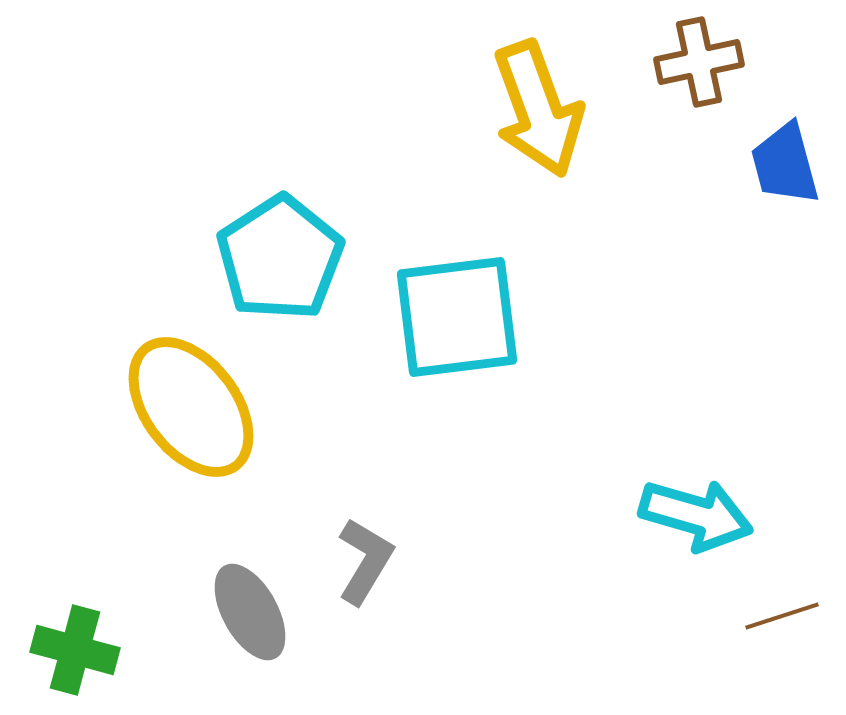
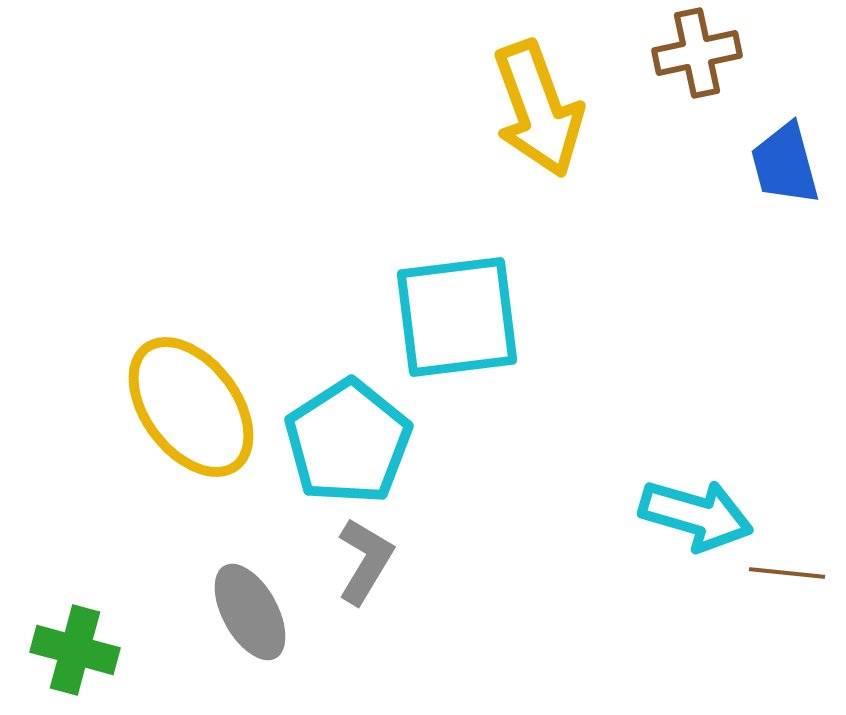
brown cross: moved 2 px left, 9 px up
cyan pentagon: moved 68 px right, 184 px down
brown line: moved 5 px right, 43 px up; rotated 24 degrees clockwise
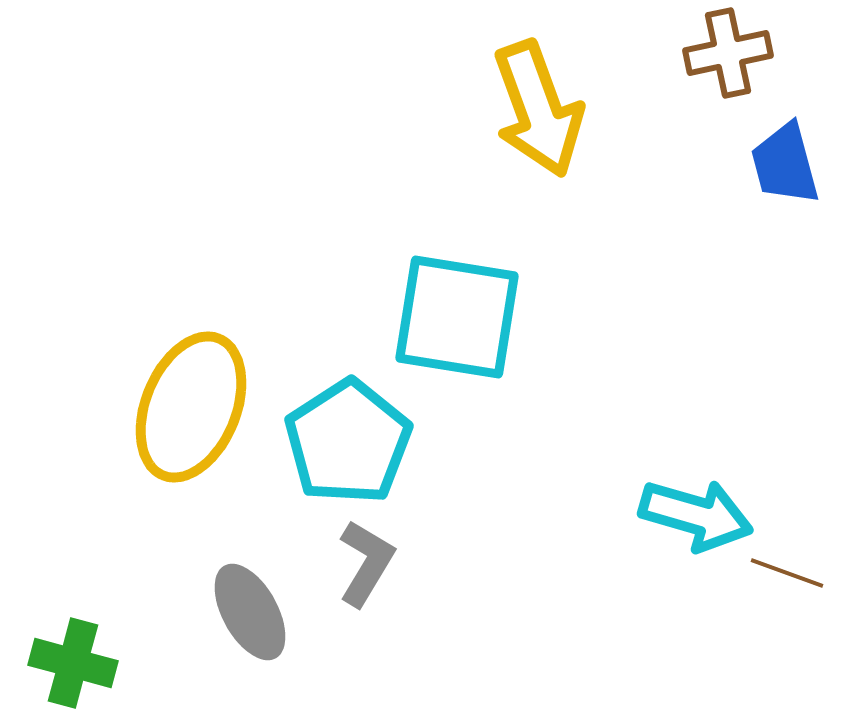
brown cross: moved 31 px right
cyan square: rotated 16 degrees clockwise
yellow ellipse: rotated 59 degrees clockwise
gray L-shape: moved 1 px right, 2 px down
brown line: rotated 14 degrees clockwise
green cross: moved 2 px left, 13 px down
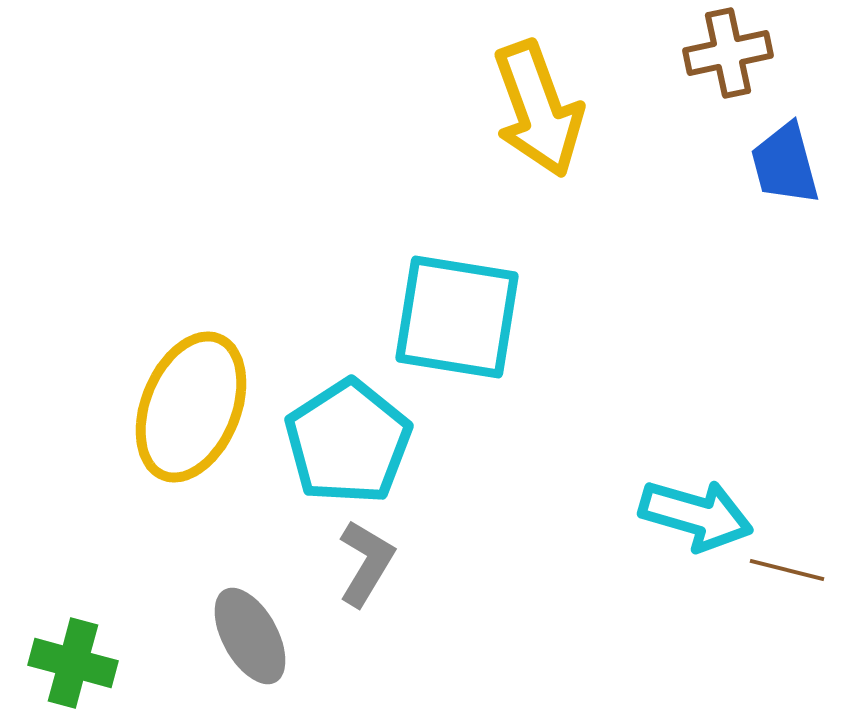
brown line: moved 3 px up; rotated 6 degrees counterclockwise
gray ellipse: moved 24 px down
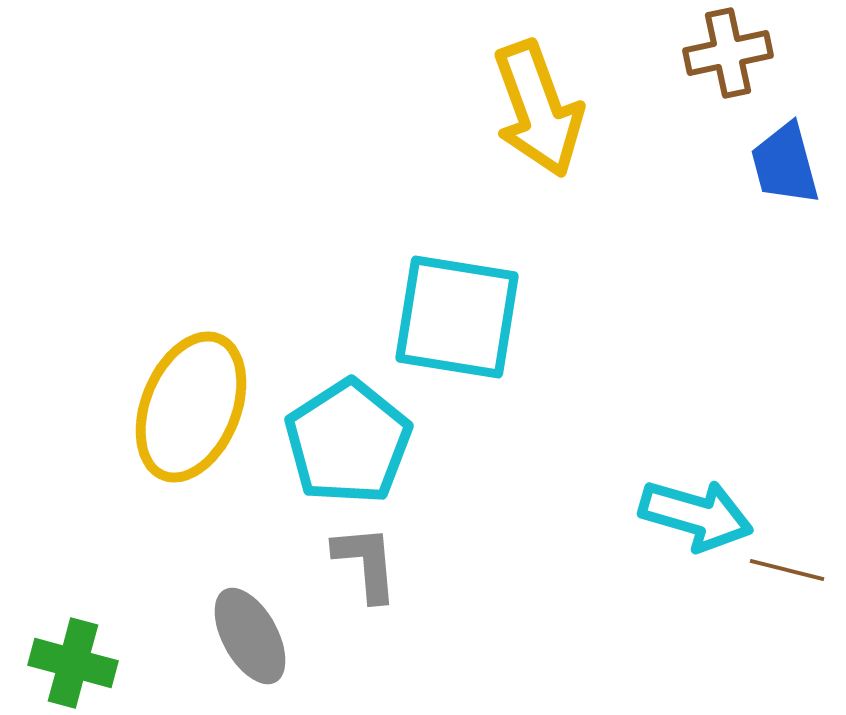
gray L-shape: rotated 36 degrees counterclockwise
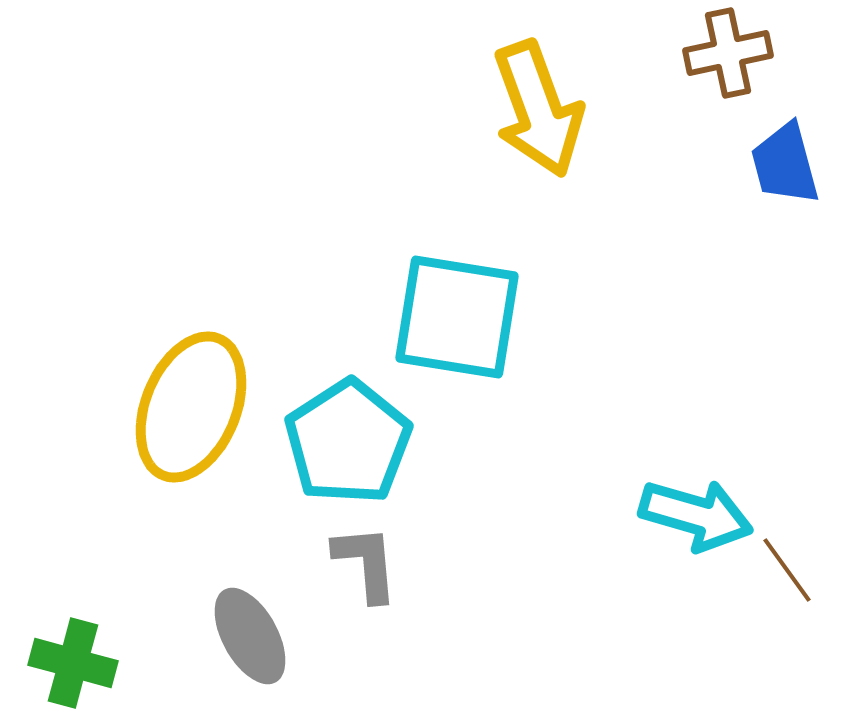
brown line: rotated 40 degrees clockwise
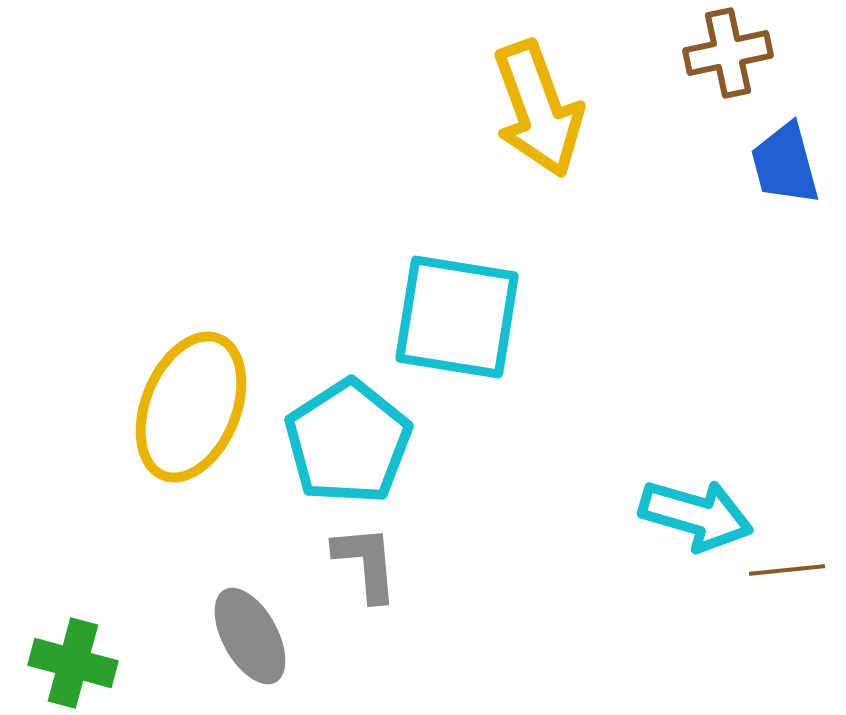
brown line: rotated 60 degrees counterclockwise
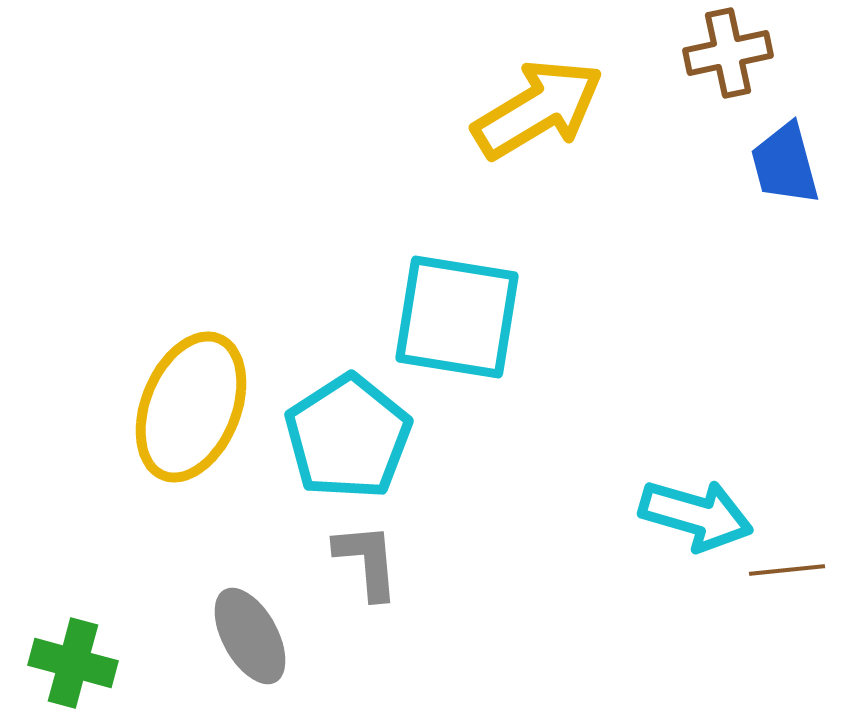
yellow arrow: rotated 101 degrees counterclockwise
cyan pentagon: moved 5 px up
gray L-shape: moved 1 px right, 2 px up
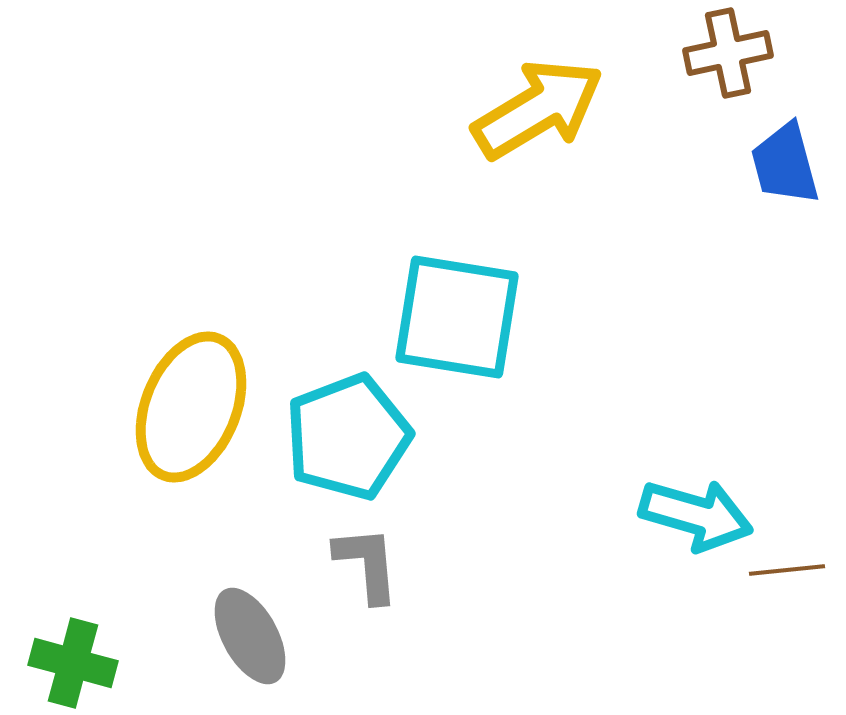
cyan pentagon: rotated 12 degrees clockwise
gray L-shape: moved 3 px down
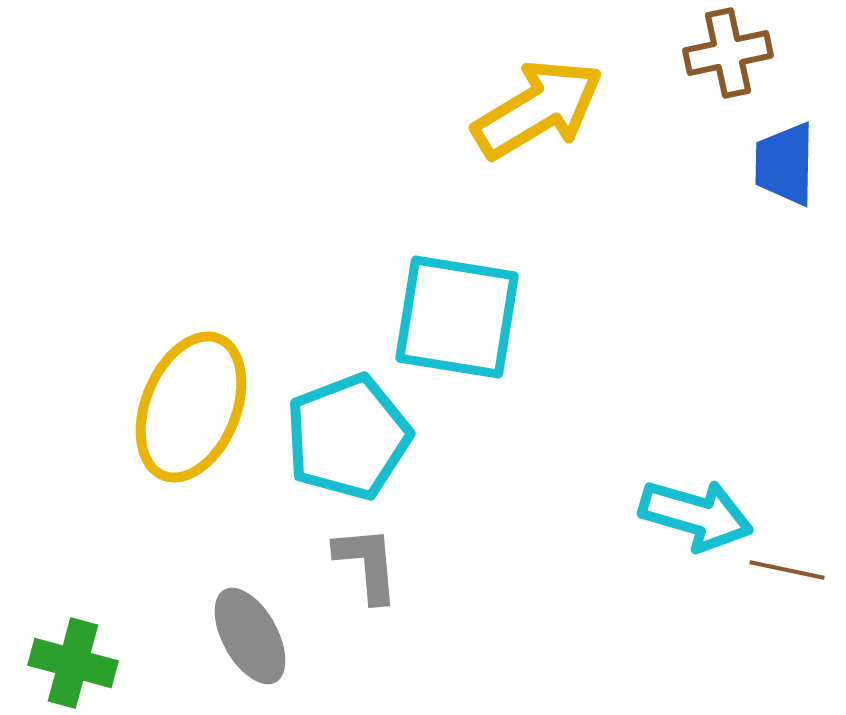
blue trapezoid: rotated 16 degrees clockwise
brown line: rotated 18 degrees clockwise
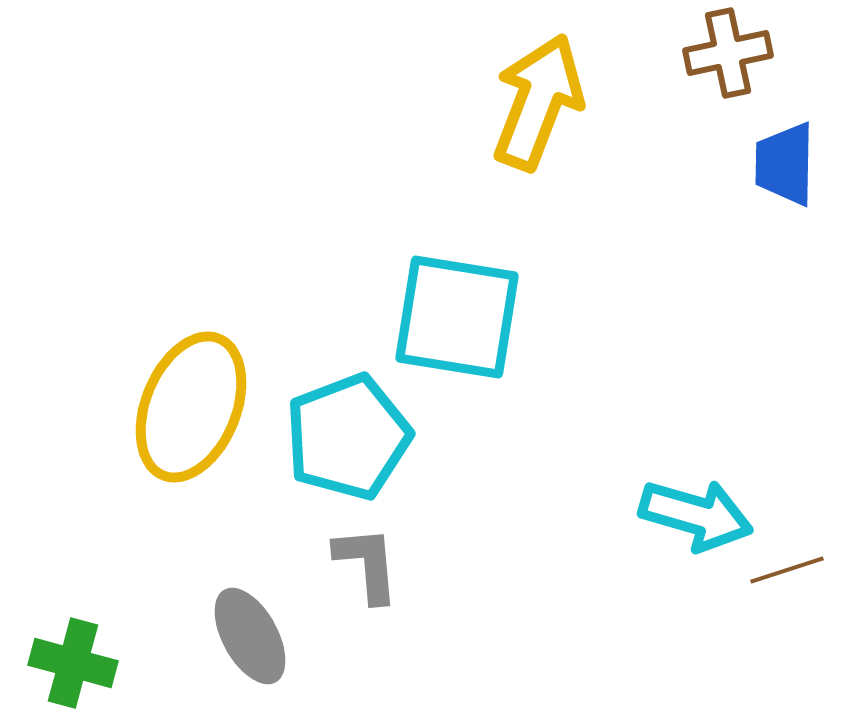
yellow arrow: moved 7 px up; rotated 38 degrees counterclockwise
brown line: rotated 30 degrees counterclockwise
